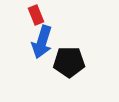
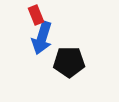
blue arrow: moved 4 px up
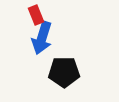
black pentagon: moved 5 px left, 10 px down
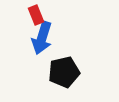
black pentagon: rotated 12 degrees counterclockwise
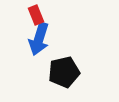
blue arrow: moved 3 px left, 1 px down
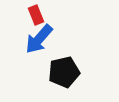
blue arrow: rotated 24 degrees clockwise
